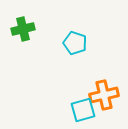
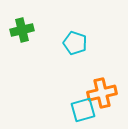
green cross: moved 1 px left, 1 px down
orange cross: moved 2 px left, 2 px up
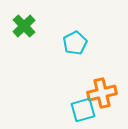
green cross: moved 2 px right, 4 px up; rotated 30 degrees counterclockwise
cyan pentagon: rotated 25 degrees clockwise
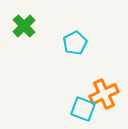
orange cross: moved 2 px right, 1 px down; rotated 12 degrees counterclockwise
cyan square: moved 1 px up; rotated 35 degrees clockwise
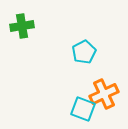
green cross: moved 2 px left; rotated 35 degrees clockwise
cyan pentagon: moved 9 px right, 9 px down
